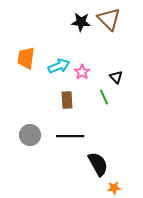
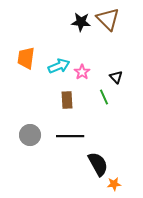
brown triangle: moved 1 px left
orange star: moved 4 px up
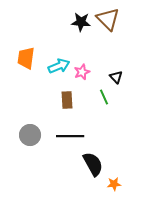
pink star: rotated 14 degrees clockwise
black semicircle: moved 5 px left
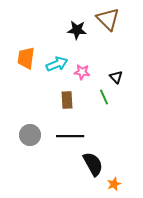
black star: moved 4 px left, 8 px down
cyan arrow: moved 2 px left, 2 px up
pink star: rotated 28 degrees clockwise
orange star: rotated 16 degrees counterclockwise
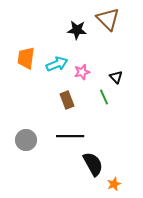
pink star: rotated 21 degrees counterclockwise
brown rectangle: rotated 18 degrees counterclockwise
gray circle: moved 4 px left, 5 px down
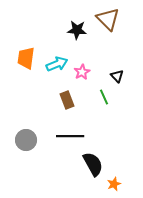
pink star: rotated 14 degrees counterclockwise
black triangle: moved 1 px right, 1 px up
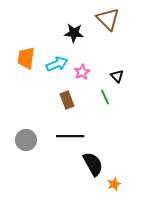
black star: moved 3 px left, 3 px down
green line: moved 1 px right
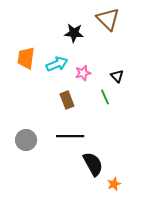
pink star: moved 1 px right, 1 px down; rotated 14 degrees clockwise
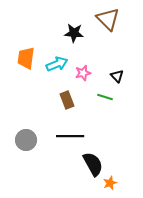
green line: rotated 49 degrees counterclockwise
orange star: moved 4 px left, 1 px up
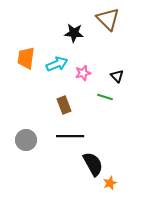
brown rectangle: moved 3 px left, 5 px down
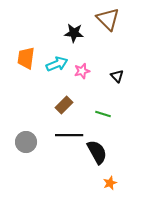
pink star: moved 1 px left, 2 px up
green line: moved 2 px left, 17 px down
brown rectangle: rotated 66 degrees clockwise
black line: moved 1 px left, 1 px up
gray circle: moved 2 px down
black semicircle: moved 4 px right, 12 px up
